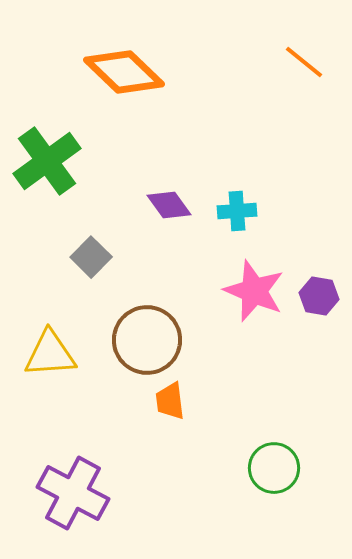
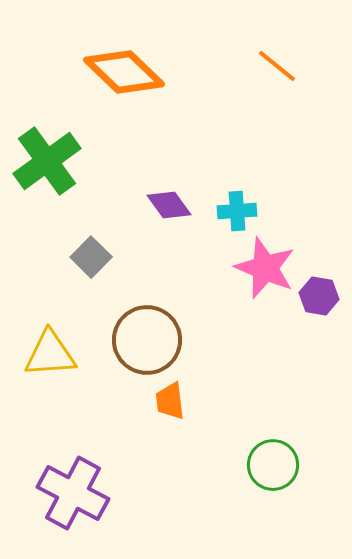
orange line: moved 27 px left, 4 px down
pink star: moved 11 px right, 23 px up
green circle: moved 1 px left, 3 px up
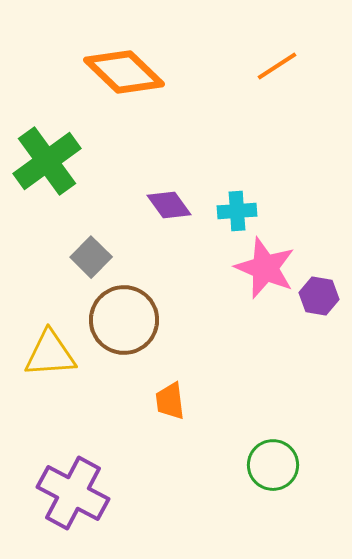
orange line: rotated 72 degrees counterclockwise
brown circle: moved 23 px left, 20 px up
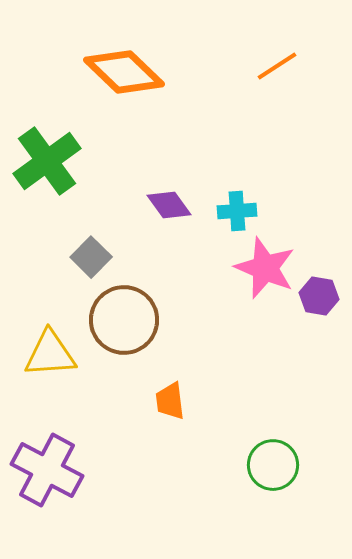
purple cross: moved 26 px left, 23 px up
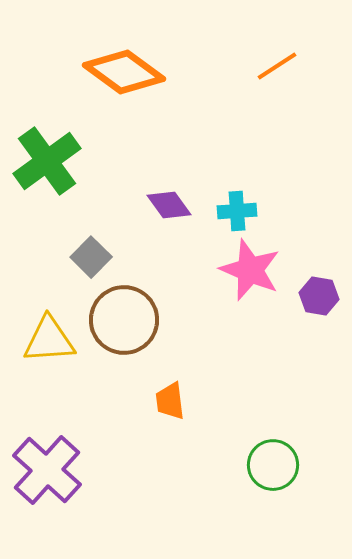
orange diamond: rotated 8 degrees counterclockwise
pink star: moved 15 px left, 2 px down
yellow triangle: moved 1 px left, 14 px up
purple cross: rotated 14 degrees clockwise
